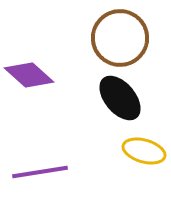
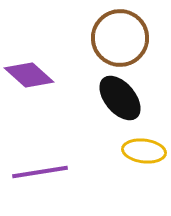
yellow ellipse: rotated 9 degrees counterclockwise
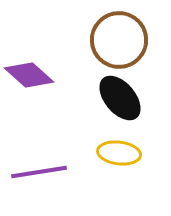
brown circle: moved 1 px left, 2 px down
yellow ellipse: moved 25 px left, 2 px down
purple line: moved 1 px left
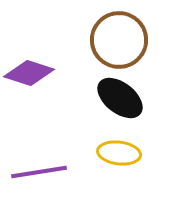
purple diamond: moved 2 px up; rotated 24 degrees counterclockwise
black ellipse: rotated 12 degrees counterclockwise
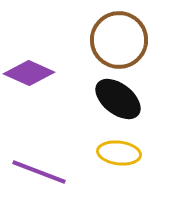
purple diamond: rotated 6 degrees clockwise
black ellipse: moved 2 px left, 1 px down
purple line: rotated 30 degrees clockwise
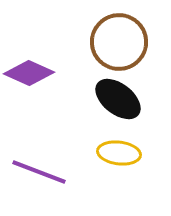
brown circle: moved 2 px down
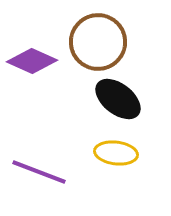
brown circle: moved 21 px left
purple diamond: moved 3 px right, 12 px up
yellow ellipse: moved 3 px left
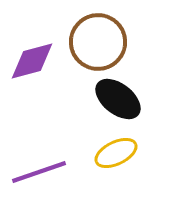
purple diamond: rotated 39 degrees counterclockwise
yellow ellipse: rotated 33 degrees counterclockwise
purple line: rotated 40 degrees counterclockwise
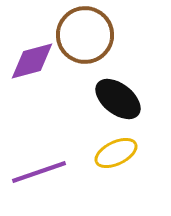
brown circle: moved 13 px left, 7 px up
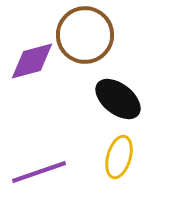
yellow ellipse: moved 3 px right, 4 px down; rotated 48 degrees counterclockwise
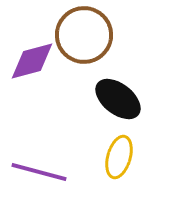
brown circle: moved 1 px left
purple line: rotated 34 degrees clockwise
